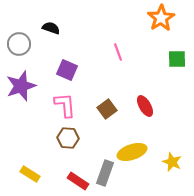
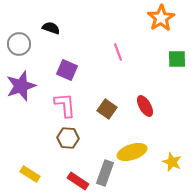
brown square: rotated 18 degrees counterclockwise
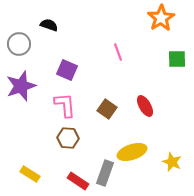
black semicircle: moved 2 px left, 3 px up
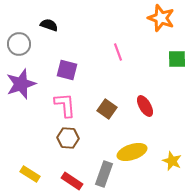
orange star: rotated 20 degrees counterclockwise
purple square: rotated 10 degrees counterclockwise
purple star: moved 2 px up
yellow star: moved 1 px up
gray rectangle: moved 1 px left, 1 px down
red rectangle: moved 6 px left
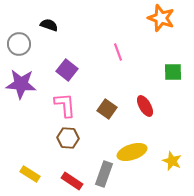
green square: moved 4 px left, 13 px down
purple square: rotated 25 degrees clockwise
purple star: rotated 24 degrees clockwise
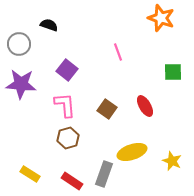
brown hexagon: rotated 20 degrees counterclockwise
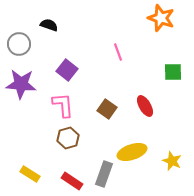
pink L-shape: moved 2 px left
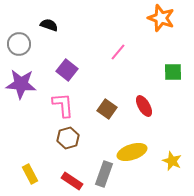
pink line: rotated 60 degrees clockwise
red ellipse: moved 1 px left
yellow rectangle: rotated 30 degrees clockwise
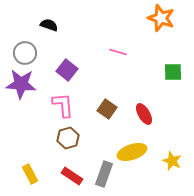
gray circle: moved 6 px right, 9 px down
pink line: rotated 66 degrees clockwise
red ellipse: moved 8 px down
red rectangle: moved 5 px up
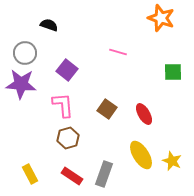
yellow ellipse: moved 9 px right, 3 px down; rotated 76 degrees clockwise
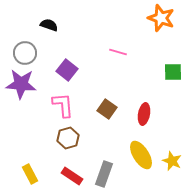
red ellipse: rotated 40 degrees clockwise
